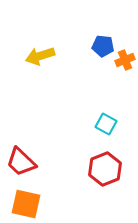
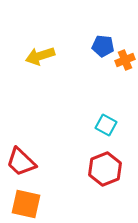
cyan square: moved 1 px down
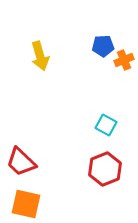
blue pentagon: rotated 10 degrees counterclockwise
yellow arrow: rotated 88 degrees counterclockwise
orange cross: moved 1 px left
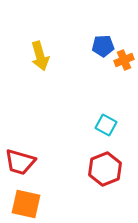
red trapezoid: moved 1 px left; rotated 28 degrees counterclockwise
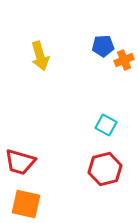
red hexagon: rotated 8 degrees clockwise
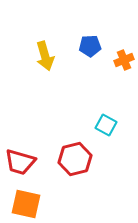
blue pentagon: moved 13 px left
yellow arrow: moved 5 px right
red hexagon: moved 30 px left, 10 px up
